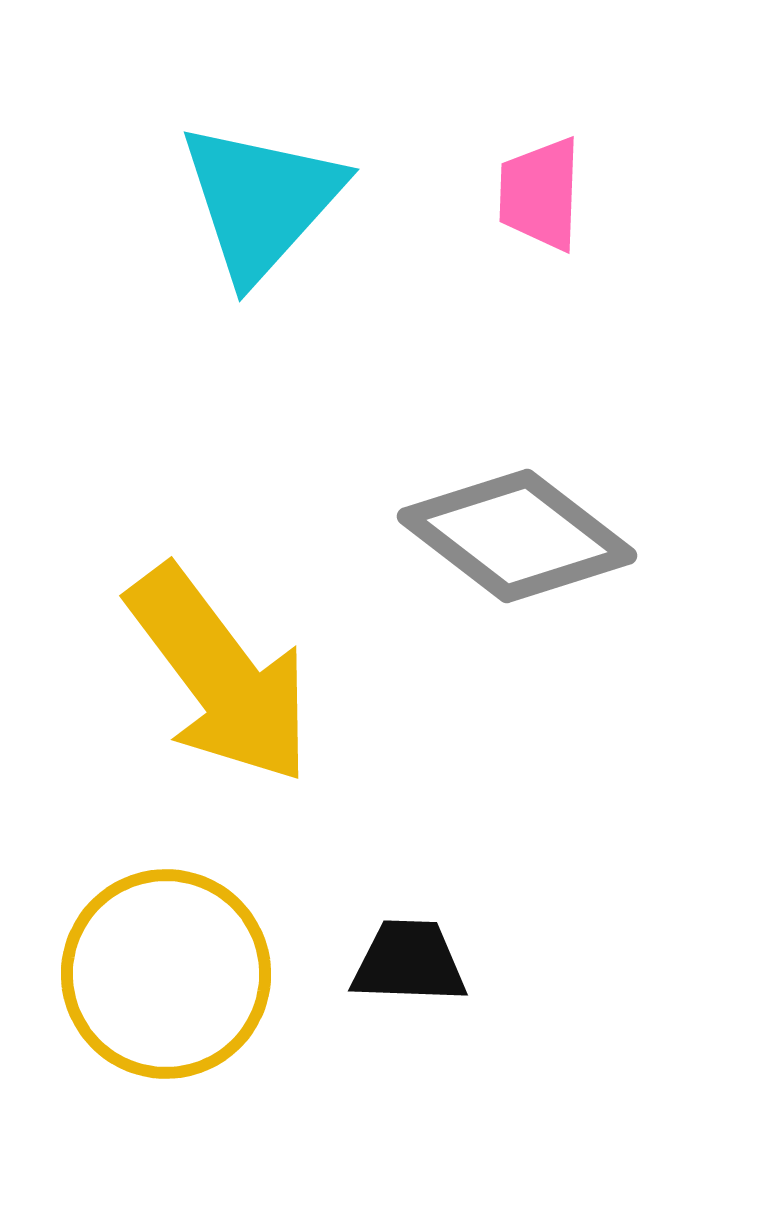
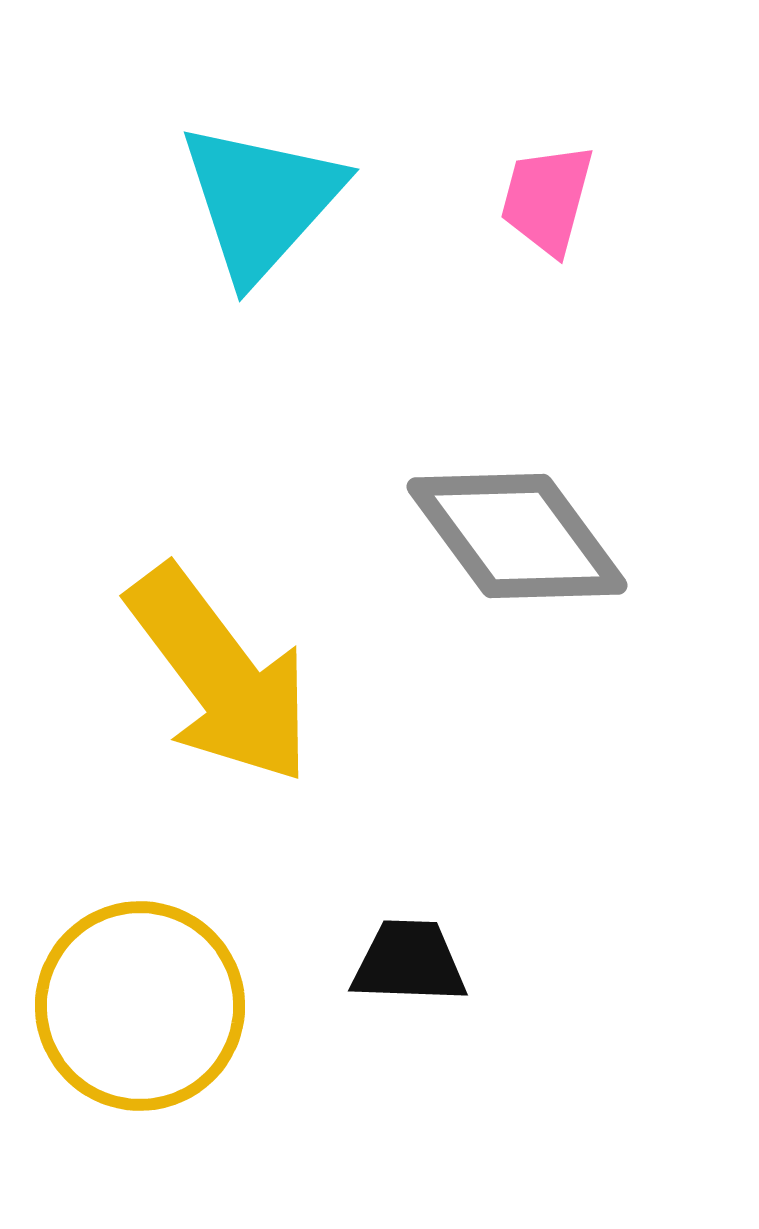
pink trapezoid: moved 7 px right, 5 px down; rotated 13 degrees clockwise
gray diamond: rotated 16 degrees clockwise
yellow circle: moved 26 px left, 32 px down
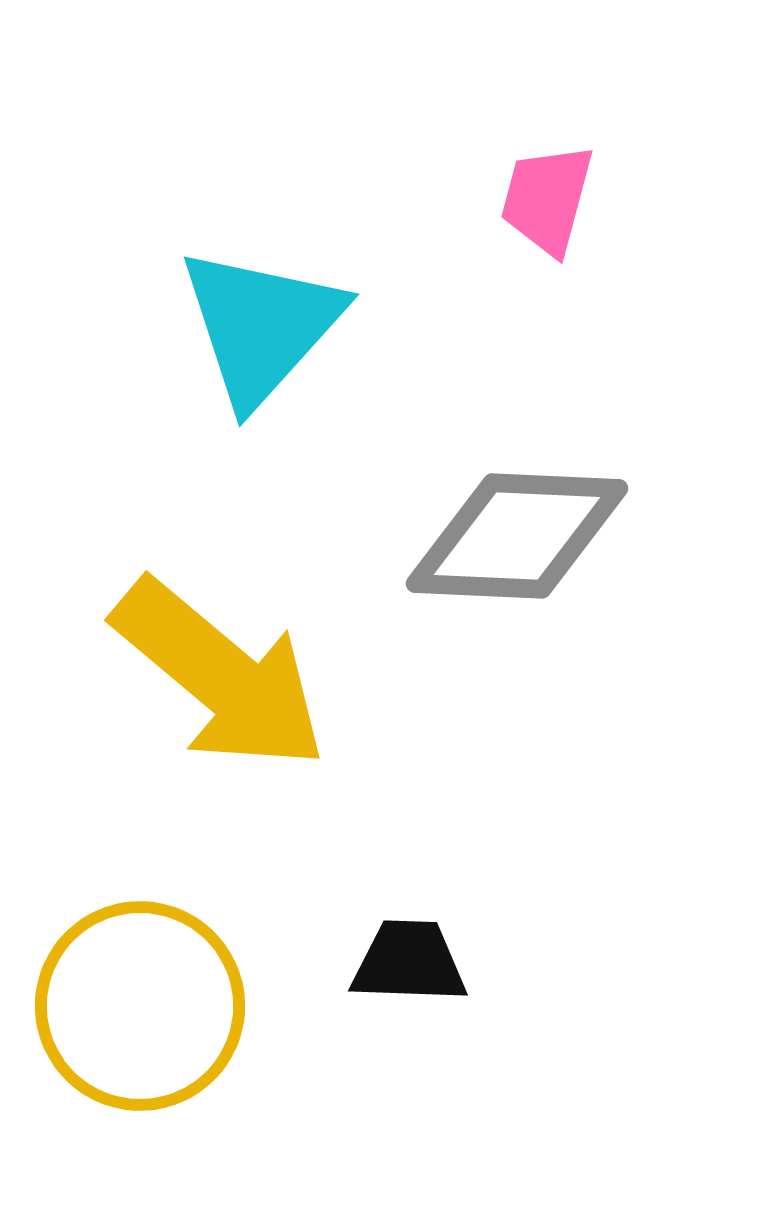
cyan triangle: moved 125 px down
gray diamond: rotated 51 degrees counterclockwise
yellow arrow: rotated 13 degrees counterclockwise
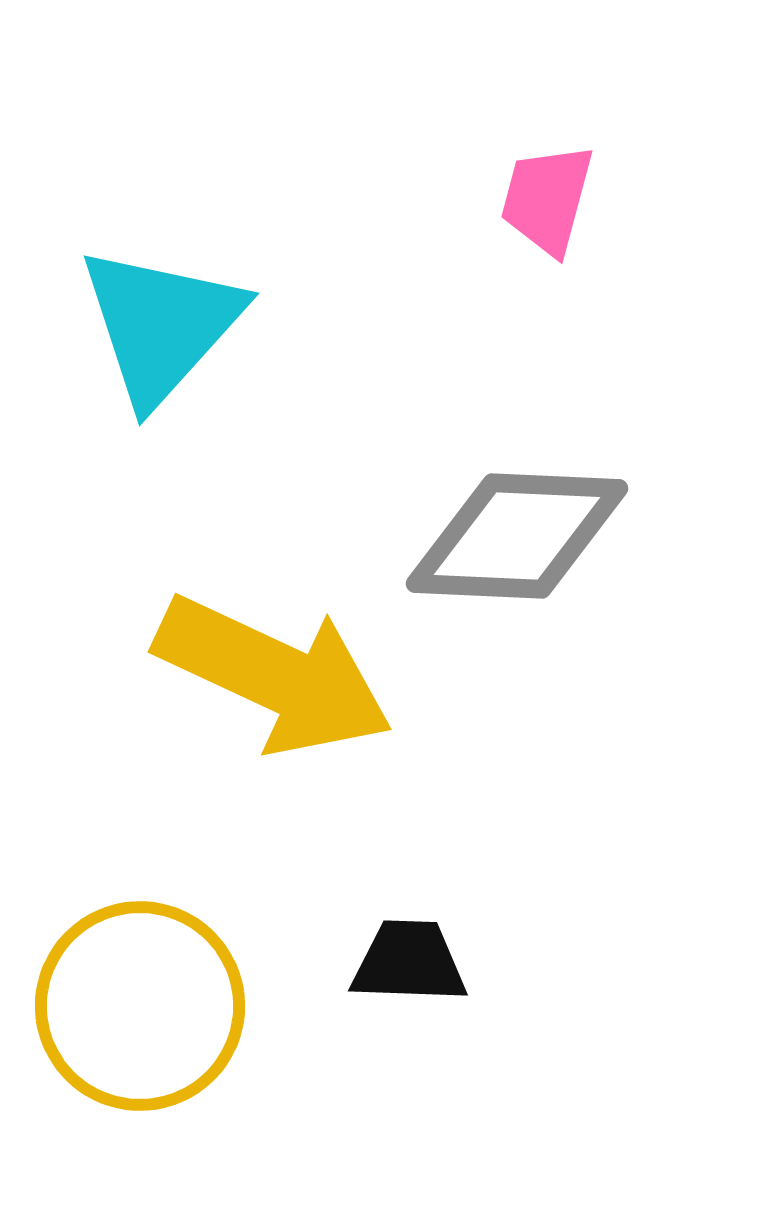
cyan triangle: moved 100 px left, 1 px up
yellow arrow: moved 54 px right; rotated 15 degrees counterclockwise
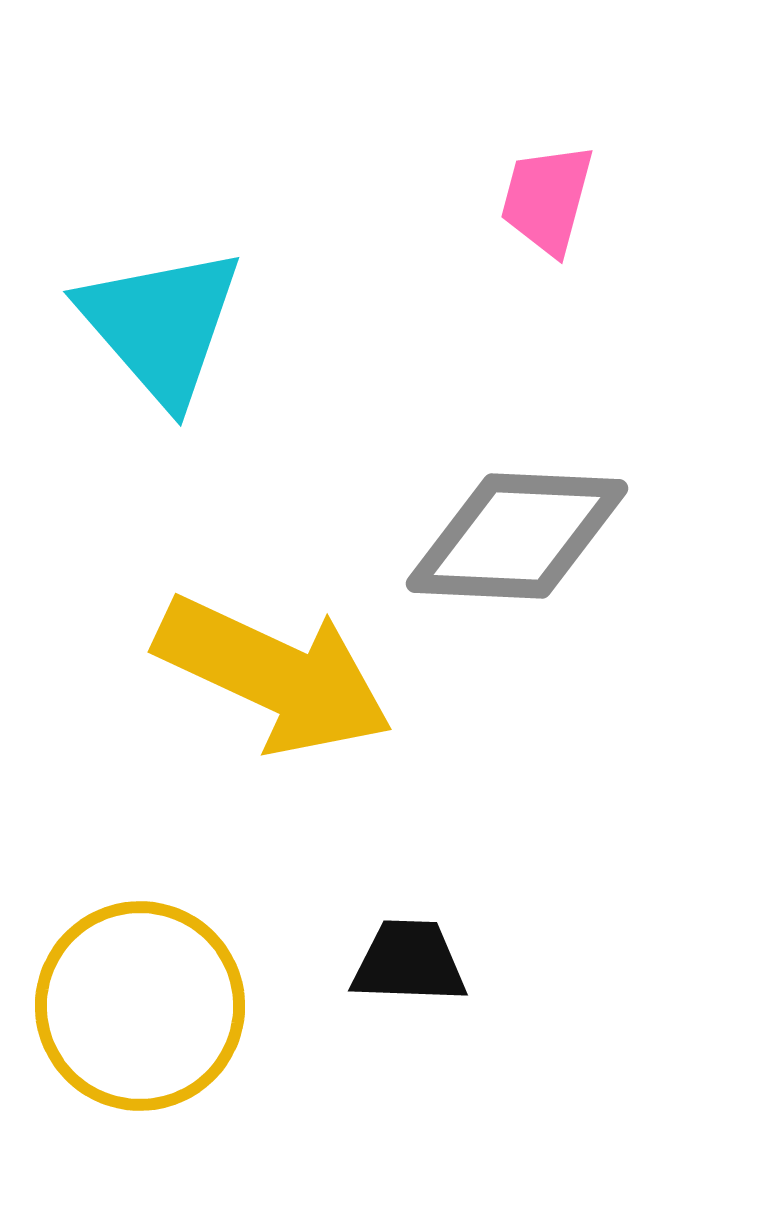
cyan triangle: rotated 23 degrees counterclockwise
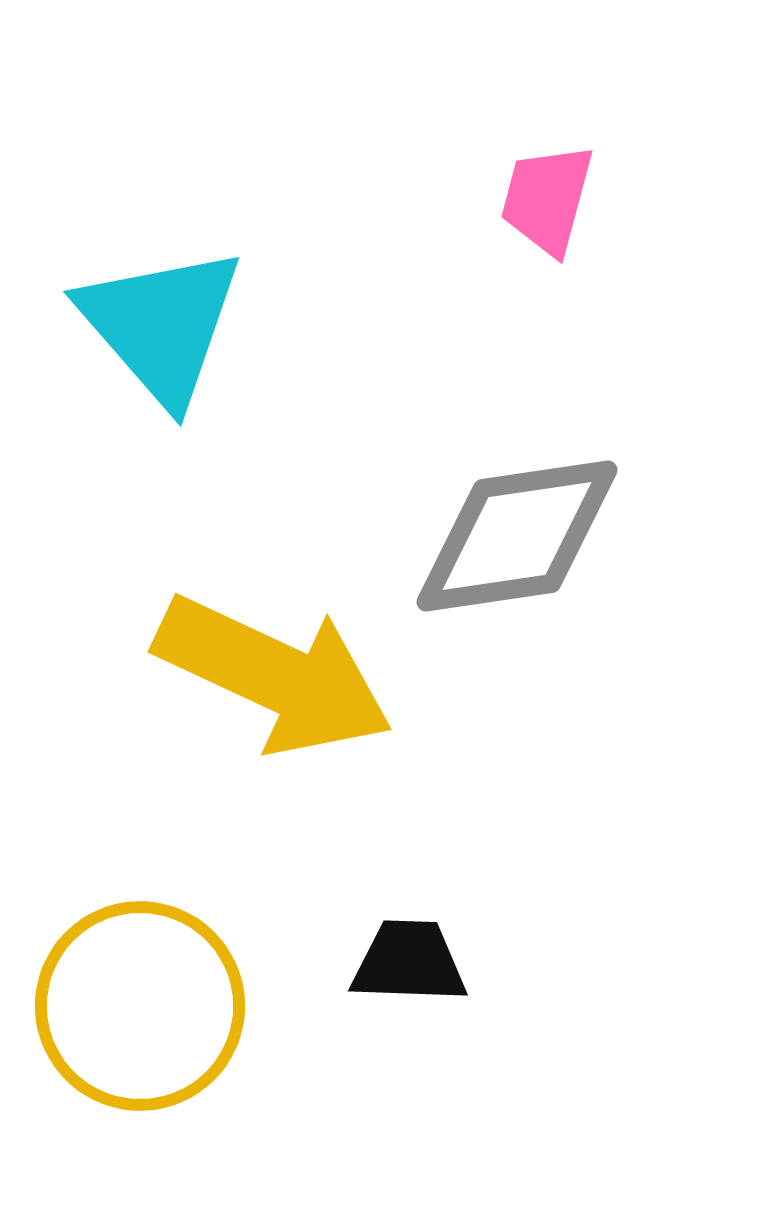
gray diamond: rotated 11 degrees counterclockwise
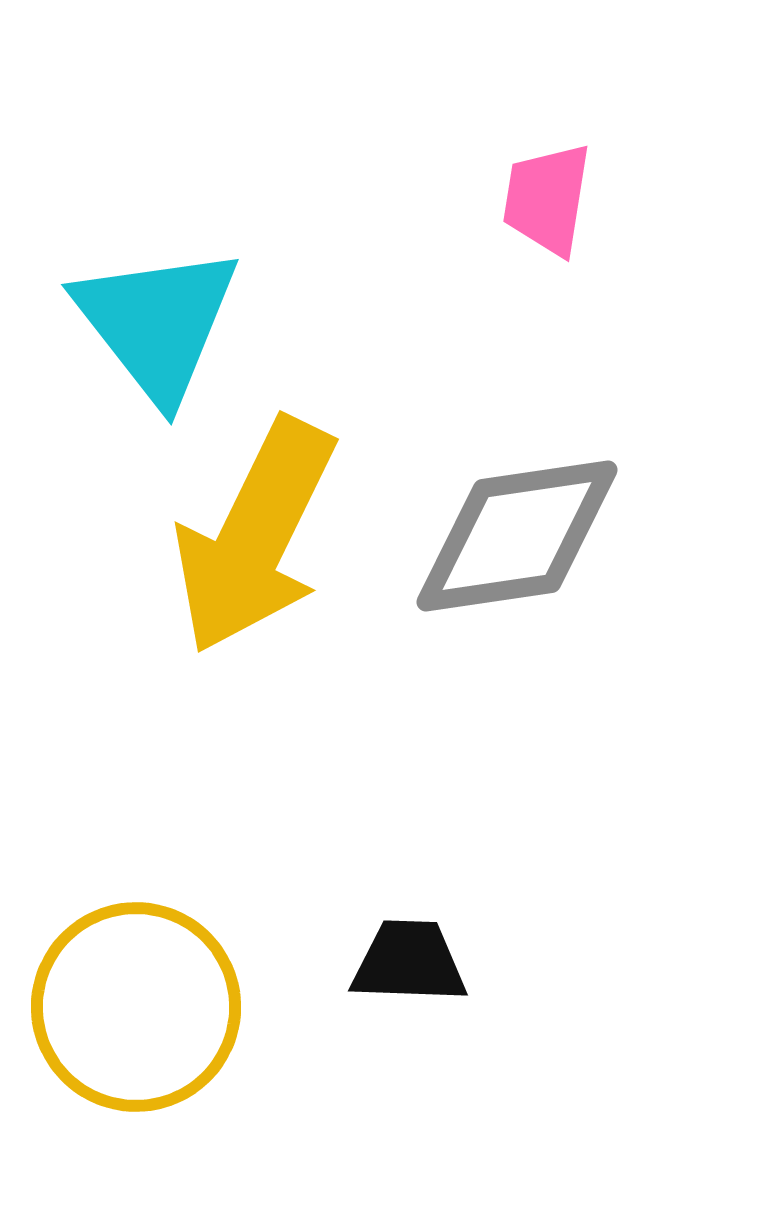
pink trapezoid: rotated 6 degrees counterclockwise
cyan triangle: moved 4 px left, 2 px up; rotated 3 degrees clockwise
yellow arrow: moved 19 px left, 139 px up; rotated 91 degrees clockwise
yellow circle: moved 4 px left, 1 px down
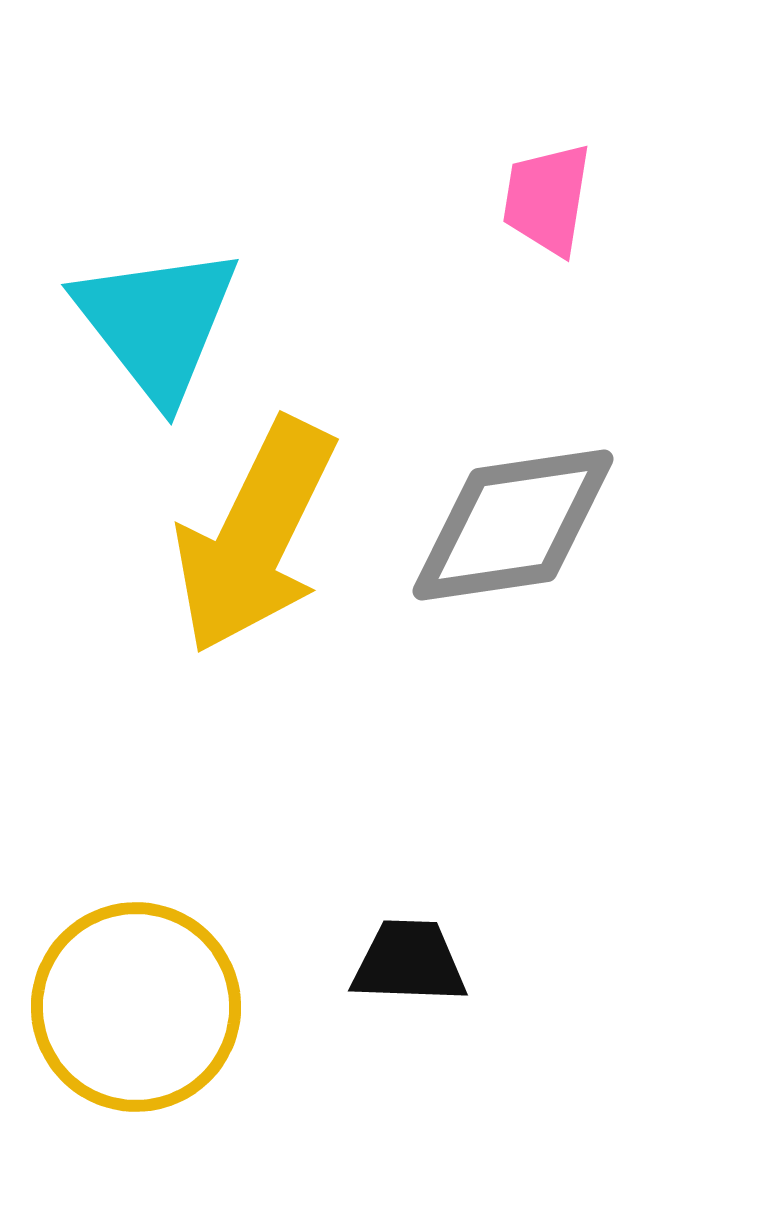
gray diamond: moved 4 px left, 11 px up
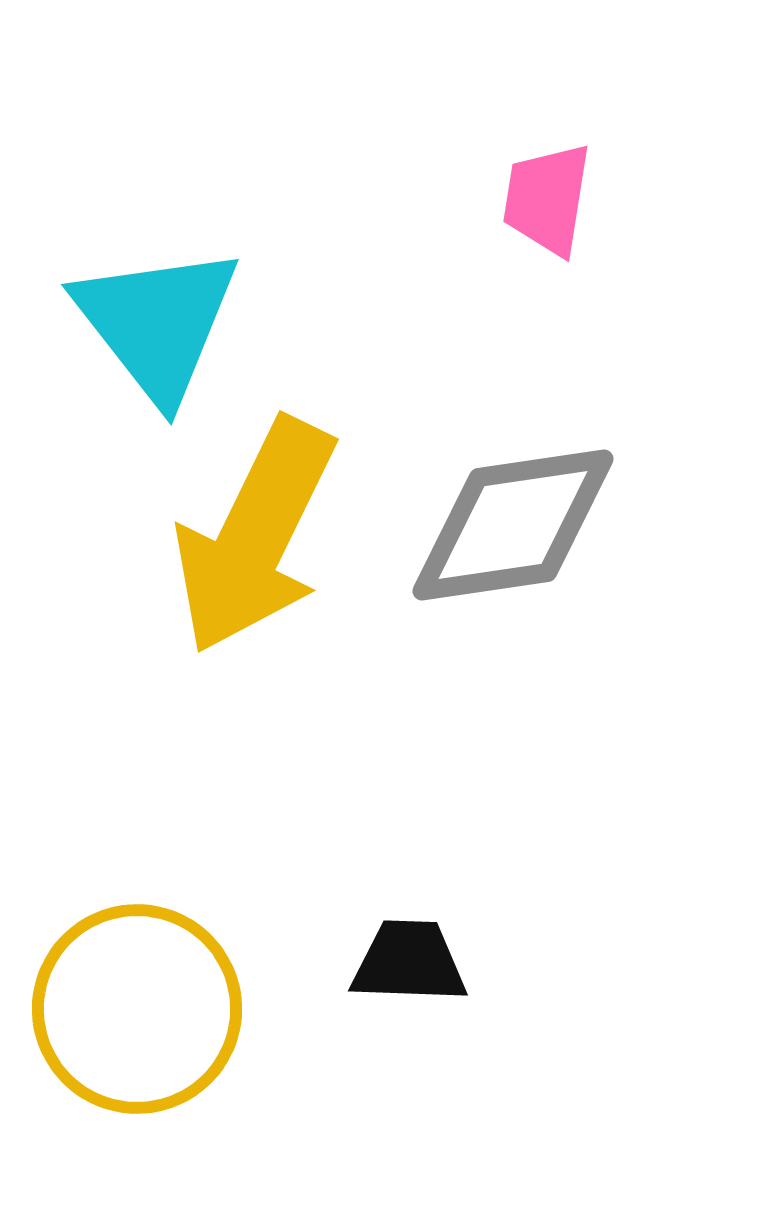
yellow circle: moved 1 px right, 2 px down
